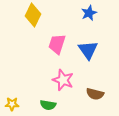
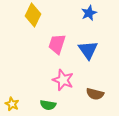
yellow star: rotated 24 degrees clockwise
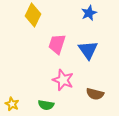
green semicircle: moved 2 px left
